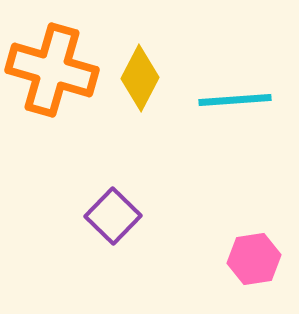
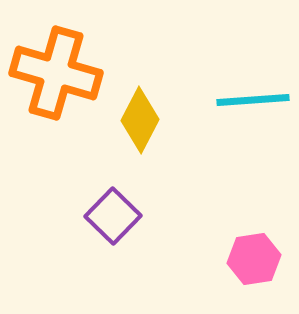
orange cross: moved 4 px right, 3 px down
yellow diamond: moved 42 px down
cyan line: moved 18 px right
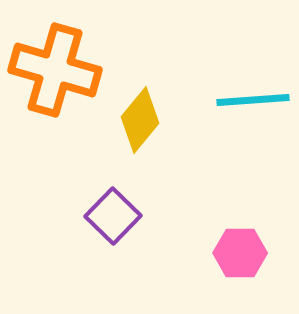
orange cross: moved 1 px left, 3 px up
yellow diamond: rotated 12 degrees clockwise
pink hexagon: moved 14 px left, 6 px up; rotated 9 degrees clockwise
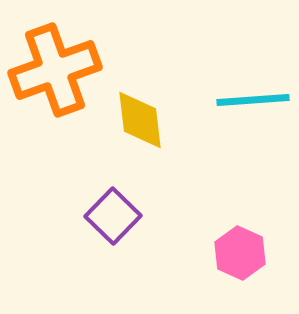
orange cross: rotated 36 degrees counterclockwise
yellow diamond: rotated 46 degrees counterclockwise
pink hexagon: rotated 24 degrees clockwise
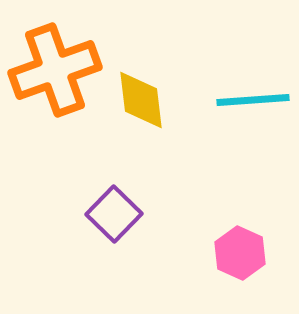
yellow diamond: moved 1 px right, 20 px up
purple square: moved 1 px right, 2 px up
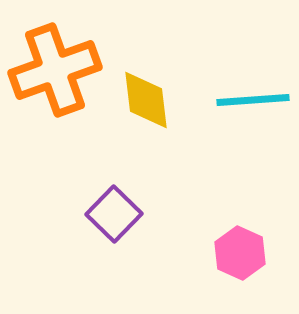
yellow diamond: moved 5 px right
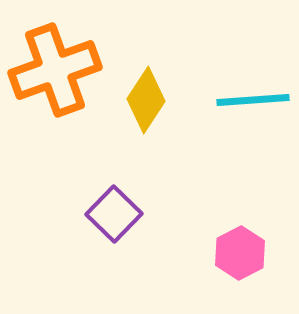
yellow diamond: rotated 40 degrees clockwise
pink hexagon: rotated 9 degrees clockwise
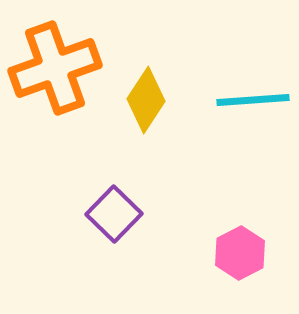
orange cross: moved 2 px up
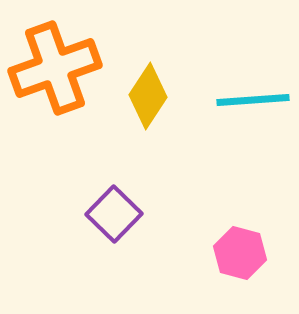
yellow diamond: moved 2 px right, 4 px up
pink hexagon: rotated 18 degrees counterclockwise
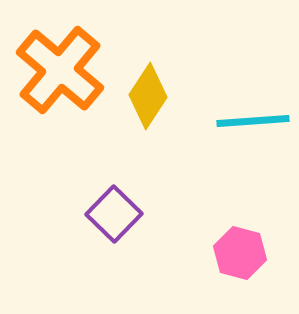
orange cross: moved 5 px right, 2 px down; rotated 30 degrees counterclockwise
cyan line: moved 21 px down
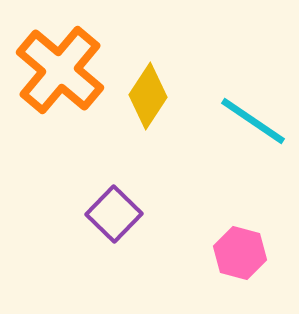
cyan line: rotated 38 degrees clockwise
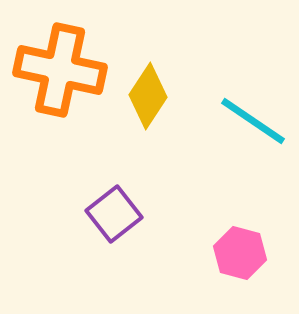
orange cross: rotated 28 degrees counterclockwise
purple square: rotated 8 degrees clockwise
